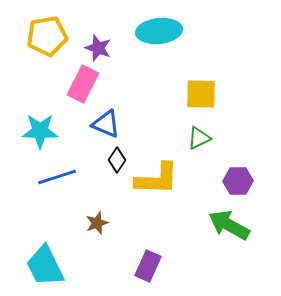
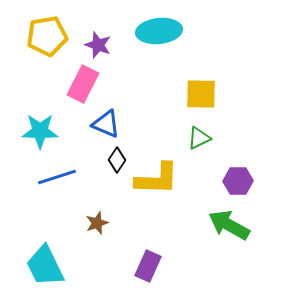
purple star: moved 3 px up
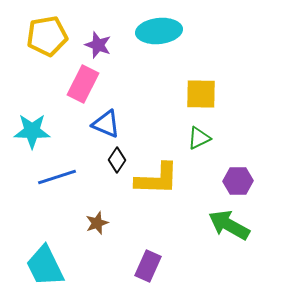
cyan star: moved 8 px left
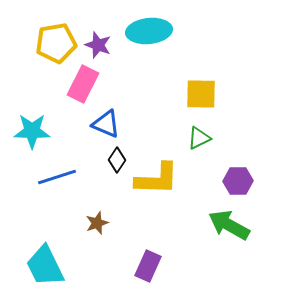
cyan ellipse: moved 10 px left
yellow pentagon: moved 9 px right, 7 px down
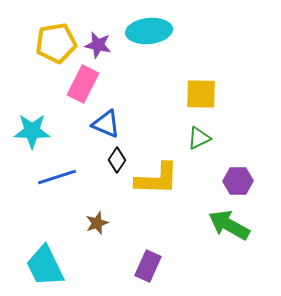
purple star: rotated 8 degrees counterclockwise
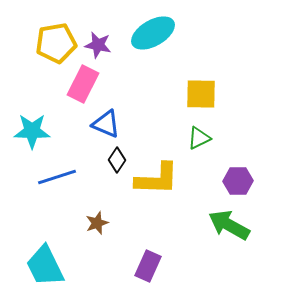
cyan ellipse: moved 4 px right, 2 px down; rotated 24 degrees counterclockwise
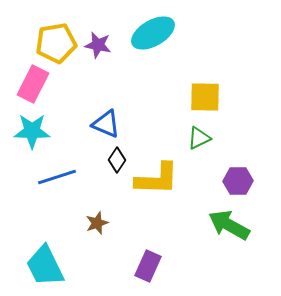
pink rectangle: moved 50 px left
yellow square: moved 4 px right, 3 px down
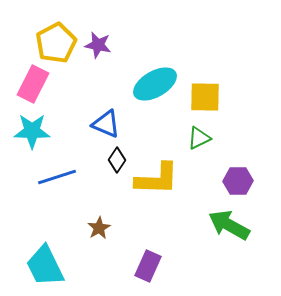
cyan ellipse: moved 2 px right, 51 px down
yellow pentagon: rotated 18 degrees counterclockwise
brown star: moved 2 px right, 5 px down; rotated 10 degrees counterclockwise
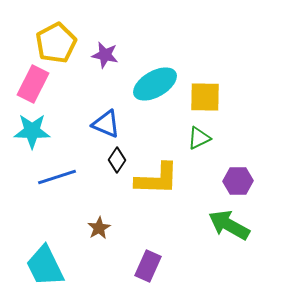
purple star: moved 7 px right, 10 px down
